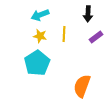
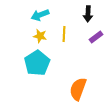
orange semicircle: moved 4 px left, 3 px down
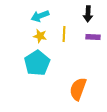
cyan arrow: moved 1 px down
purple rectangle: moved 3 px left; rotated 40 degrees clockwise
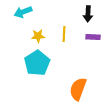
cyan arrow: moved 17 px left, 4 px up
yellow star: moved 2 px left; rotated 16 degrees counterclockwise
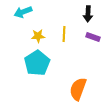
purple rectangle: rotated 16 degrees clockwise
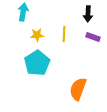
cyan arrow: rotated 120 degrees clockwise
yellow star: moved 1 px left, 1 px up
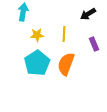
black arrow: rotated 56 degrees clockwise
purple rectangle: moved 1 px right, 7 px down; rotated 48 degrees clockwise
orange semicircle: moved 12 px left, 25 px up
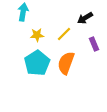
black arrow: moved 3 px left, 4 px down
yellow line: rotated 42 degrees clockwise
orange semicircle: moved 1 px up
